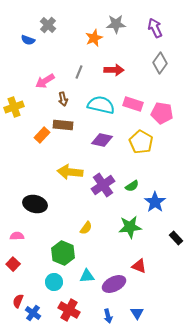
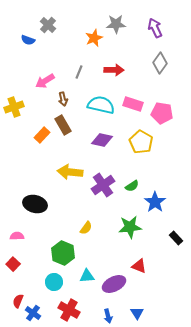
brown rectangle: rotated 54 degrees clockwise
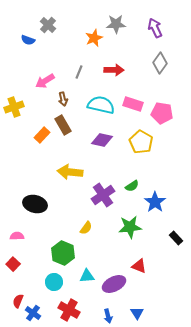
purple cross: moved 10 px down
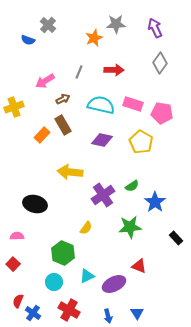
brown arrow: rotated 104 degrees counterclockwise
cyan triangle: rotated 21 degrees counterclockwise
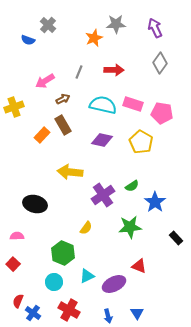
cyan semicircle: moved 2 px right
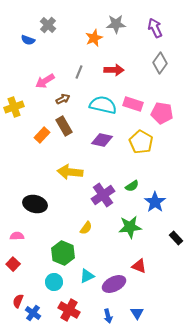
brown rectangle: moved 1 px right, 1 px down
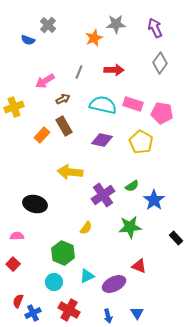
blue star: moved 1 px left, 2 px up
blue cross: rotated 28 degrees clockwise
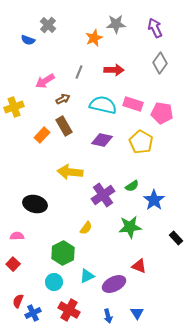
green hexagon: rotated 10 degrees clockwise
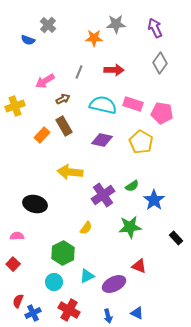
orange star: rotated 24 degrees clockwise
yellow cross: moved 1 px right, 1 px up
blue triangle: rotated 32 degrees counterclockwise
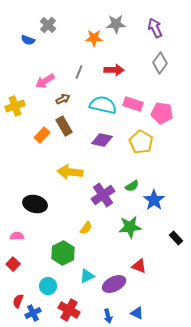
cyan circle: moved 6 px left, 4 px down
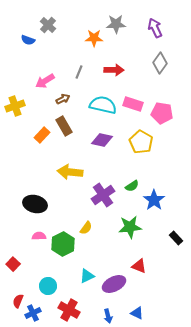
pink semicircle: moved 22 px right
green hexagon: moved 9 px up
